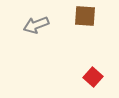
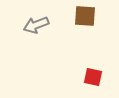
red square: rotated 30 degrees counterclockwise
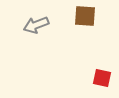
red square: moved 9 px right, 1 px down
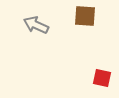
gray arrow: rotated 45 degrees clockwise
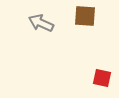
gray arrow: moved 5 px right, 2 px up
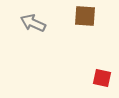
gray arrow: moved 8 px left
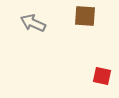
red square: moved 2 px up
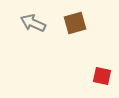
brown square: moved 10 px left, 7 px down; rotated 20 degrees counterclockwise
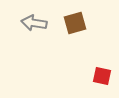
gray arrow: moved 1 px right; rotated 15 degrees counterclockwise
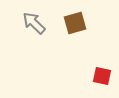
gray arrow: rotated 35 degrees clockwise
